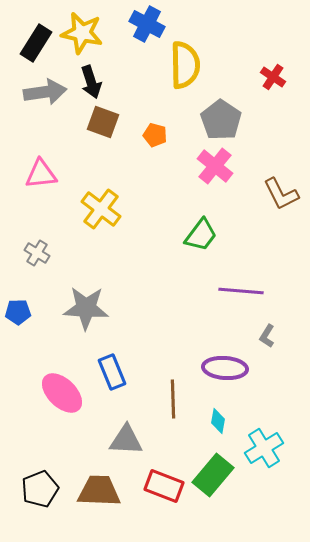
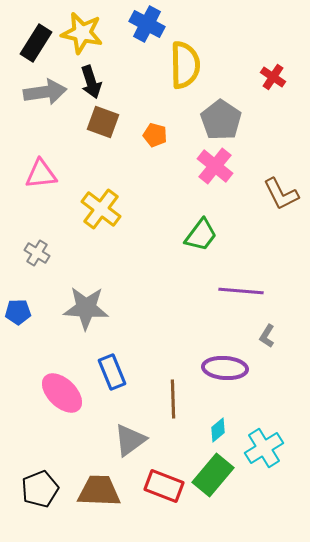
cyan diamond: moved 9 px down; rotated 40 degrees clockwise
gray triangle: moved 4 px right; rotated 39 degrees counterclockwise
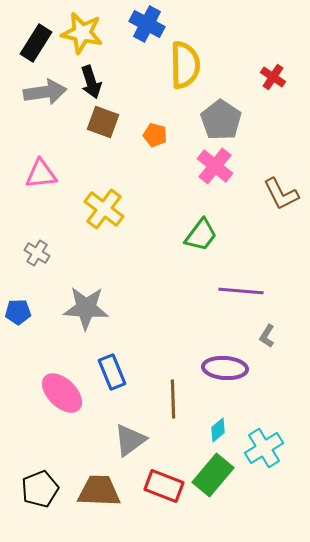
yellow cross: moved 3 px right
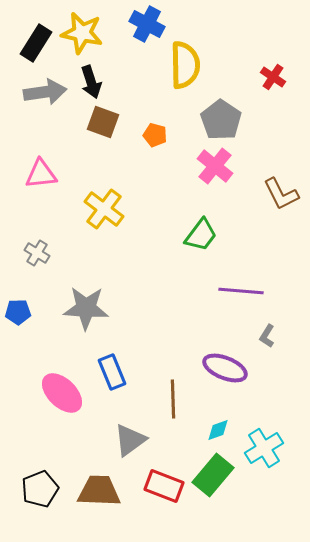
purple ellipse: rotated 18 degrees clockwise
cyan diamond: rotated 20 degrees clockwise
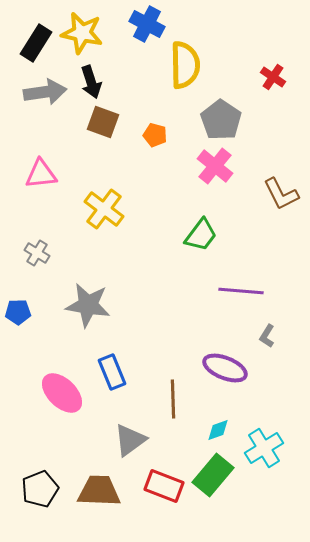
gray star: moved 2 px right, 3 px up; rotated 6 degrees clockwise
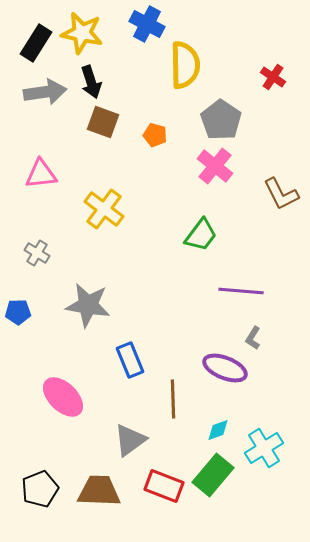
gray L-shape: moved 14 px left, 2 px down
blue rectangle: moved 18 px right, 12 px up
pink ellipse: moved 1 px right, 4 px down
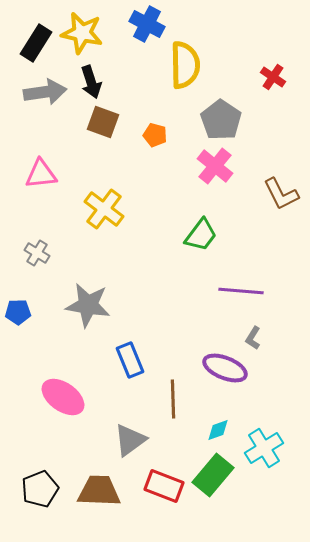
pink ellipse: rotated 9 degrees counterclockwise
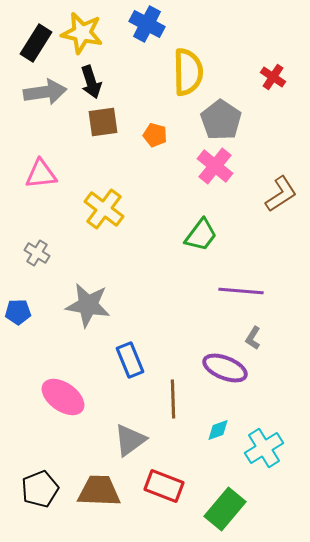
yellow semicircle: moved 3 px right, 7 px down
brown square: rotated 28 degrees counterclockwise
brown L-shape: rotated 96 degrees counterclockwise
green rectangle: moved 12 px right, 34 px down
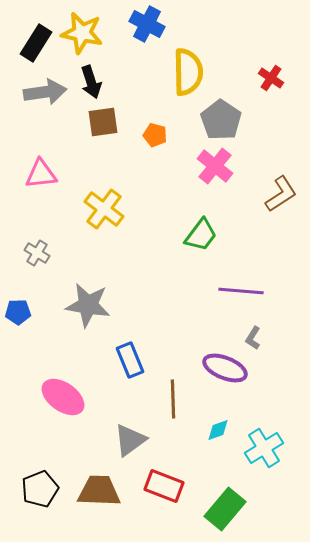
red cross: moved 2 px left, 1 px down
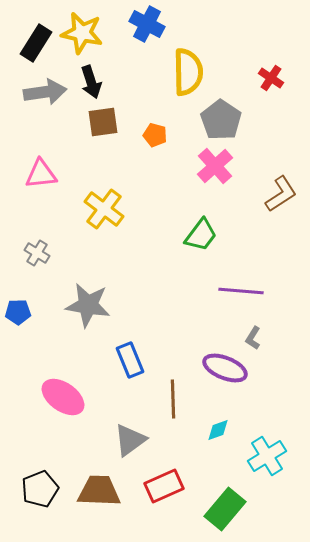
pink cross: rotated 9 degrees clockwise
cyan cross: moved 3 px right, 8 px down
red rectangle: rotated 45 degrees counterclockwise
